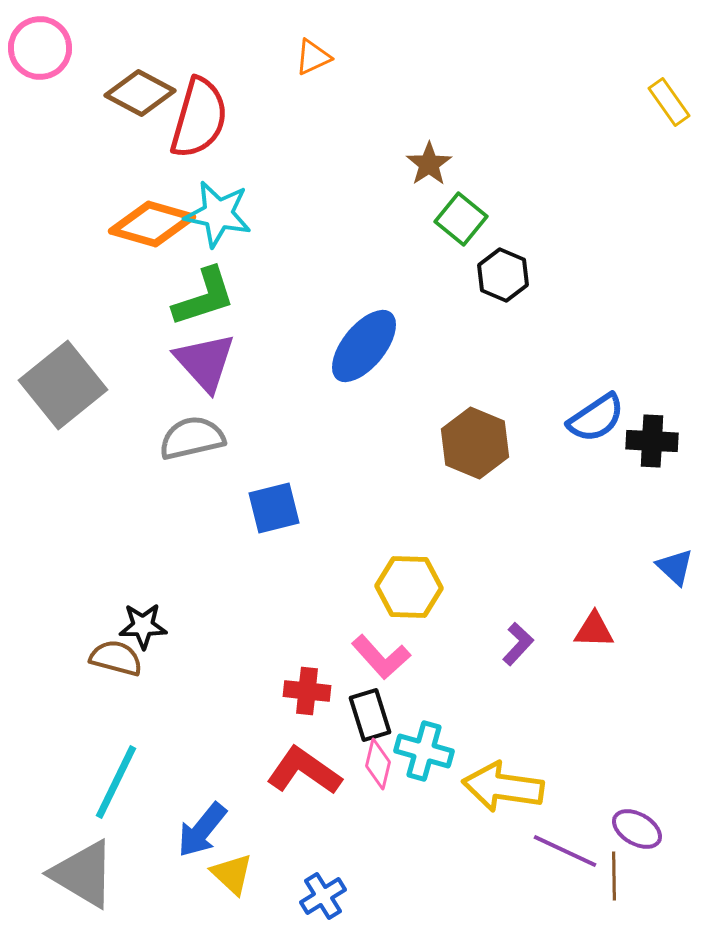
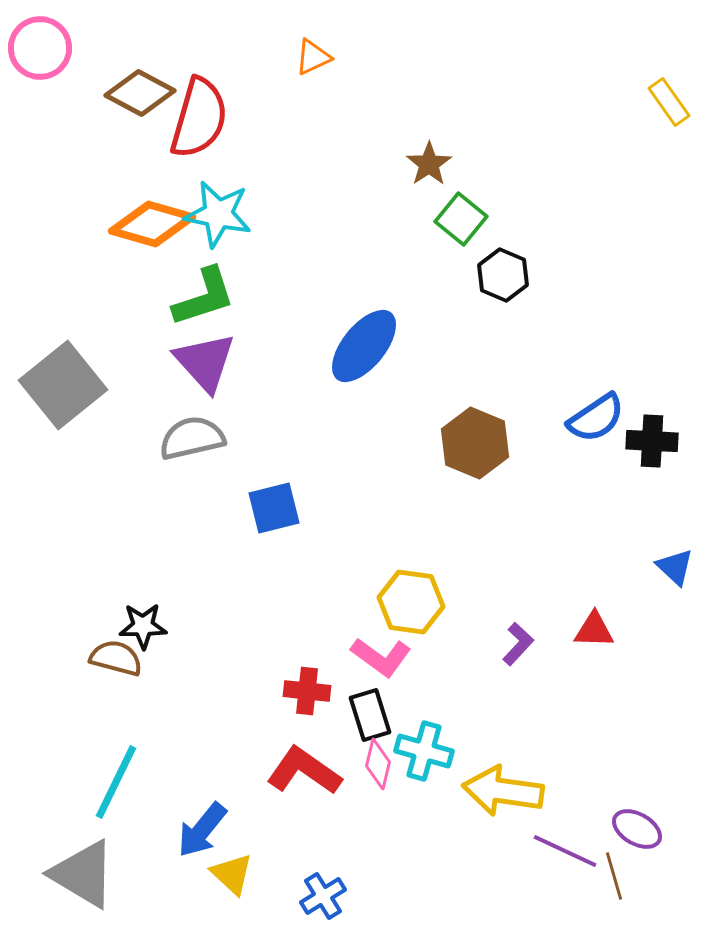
yellow hexagon: moved 2 px right, 15 px down; rotated 6 degrees clockwise
pink L-shape: rotated 12 degrees counterclockwise
yellow arrow: moved 4 px down
brown line: rotated 15 degrees counterclockwise
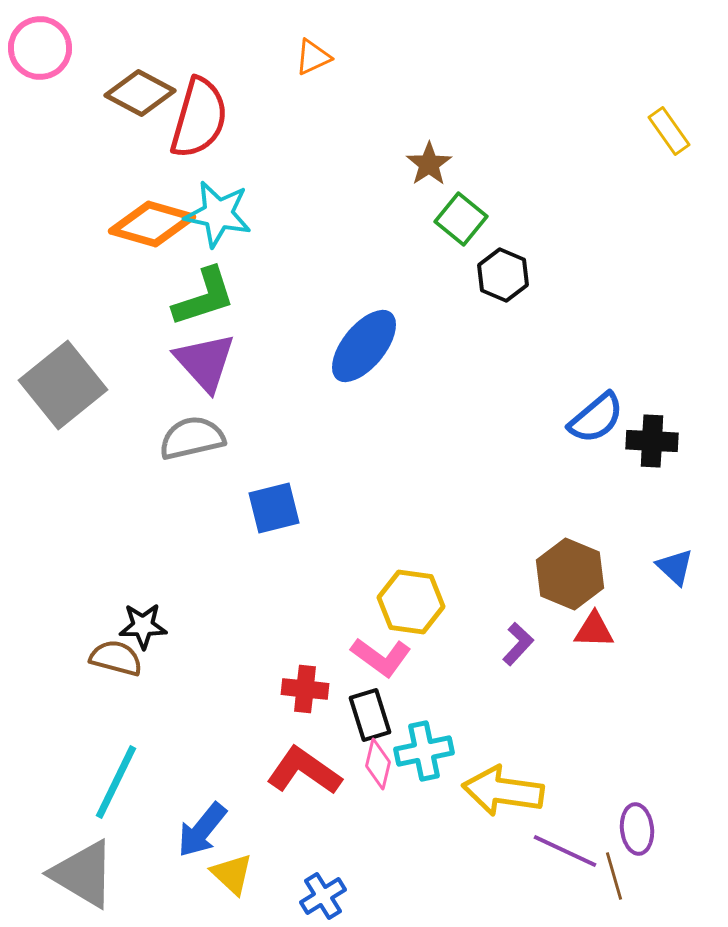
yellow rectangle: moved 29 px down
blue semicircle: rotated 6 degrees counterclockwise
brown hexagon: moved 95 px right, 131 px down
red cross: moved 2 px left, 2 px up
cyan cross: rotated 28 degrees counterclockwise
purple ellipse: rotated 54 degrees clockwise
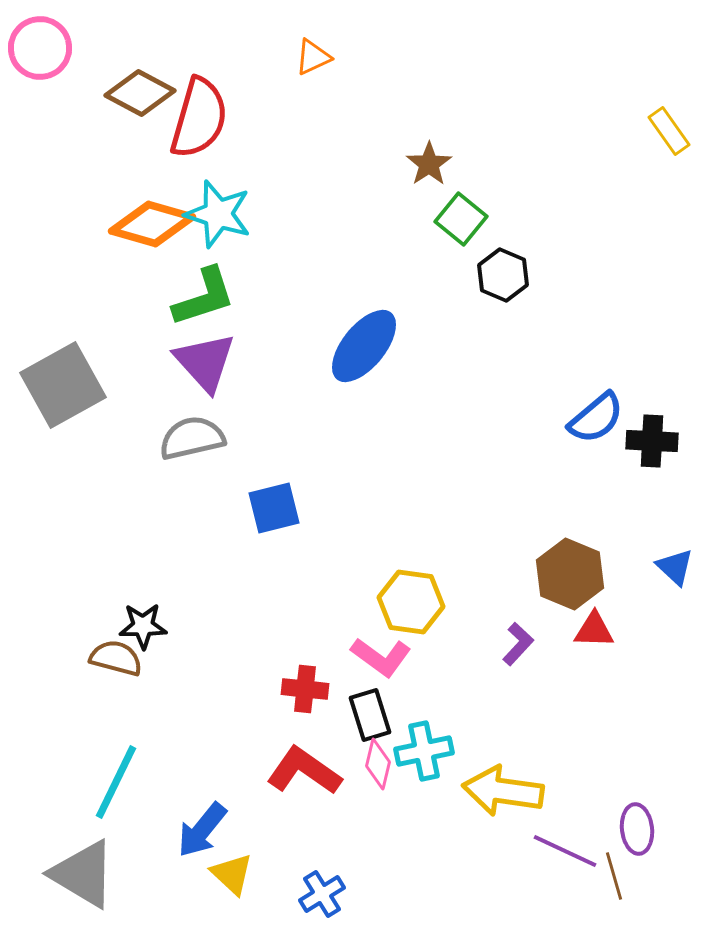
cyan star: rotated 6 degrees clockwise
gray square: rotated 10 degrees clockwise
blue cross: moved 1 px left, 2 px up
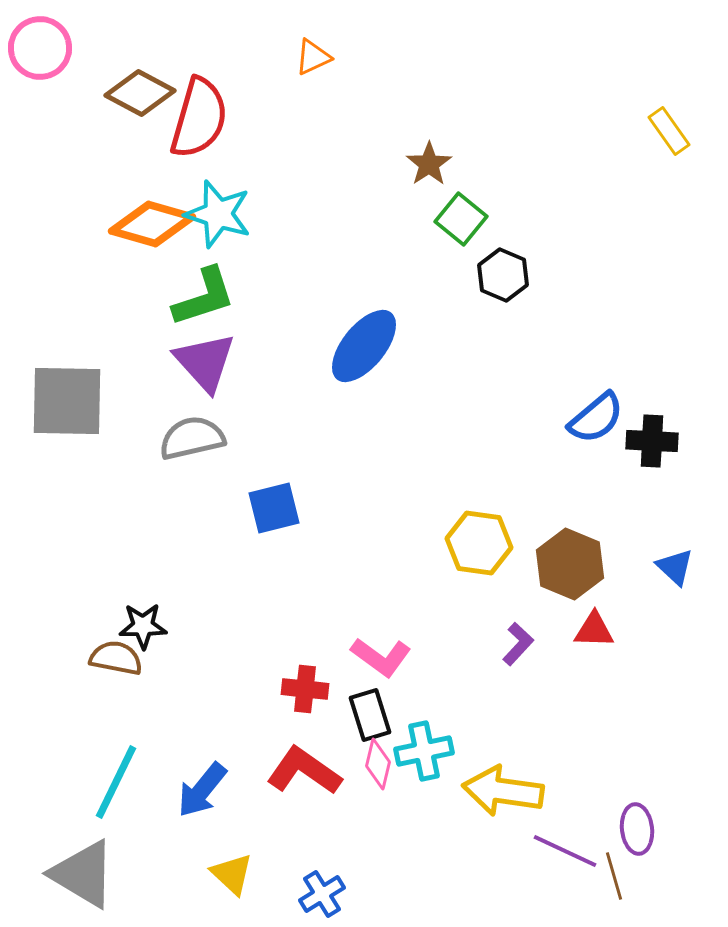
gray square: moved 4 px right, 16 px down; rotated 30 degrees clockwise
brown hexagon: moved 10 px up
yellow hexagon: moved 68 px right, 59 px up
brown semicircle: rotated 4 degrees counterclockwise
blue arrow: moved 40 px up
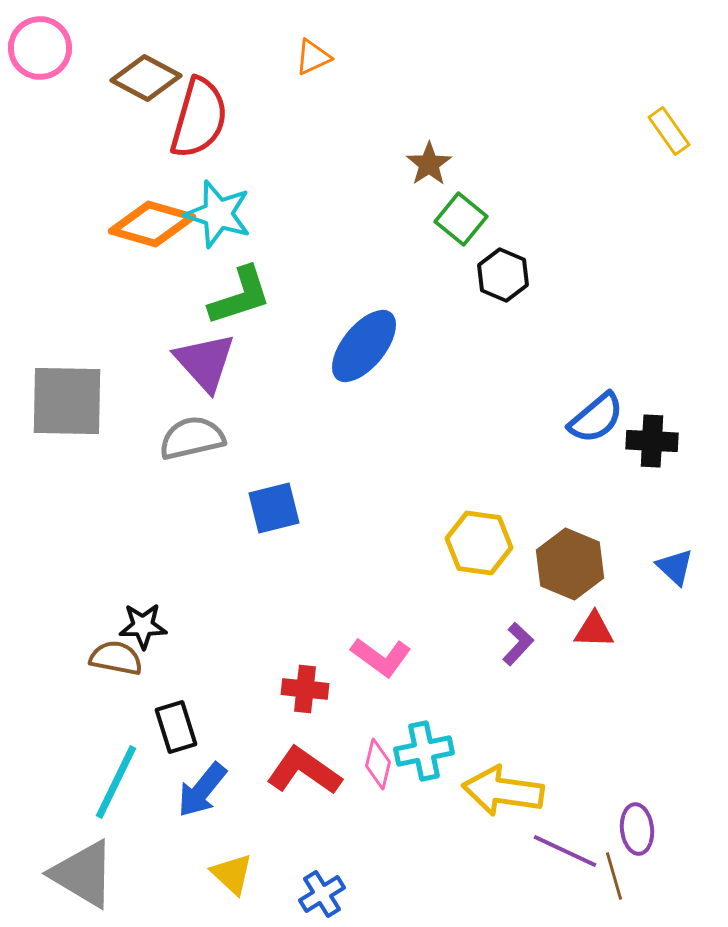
brown diamond: moved 6 px right, 15 px up
green L-shape: moved 36 px right, 1 px up
black rectangle: moved 194 px left, 12 px down
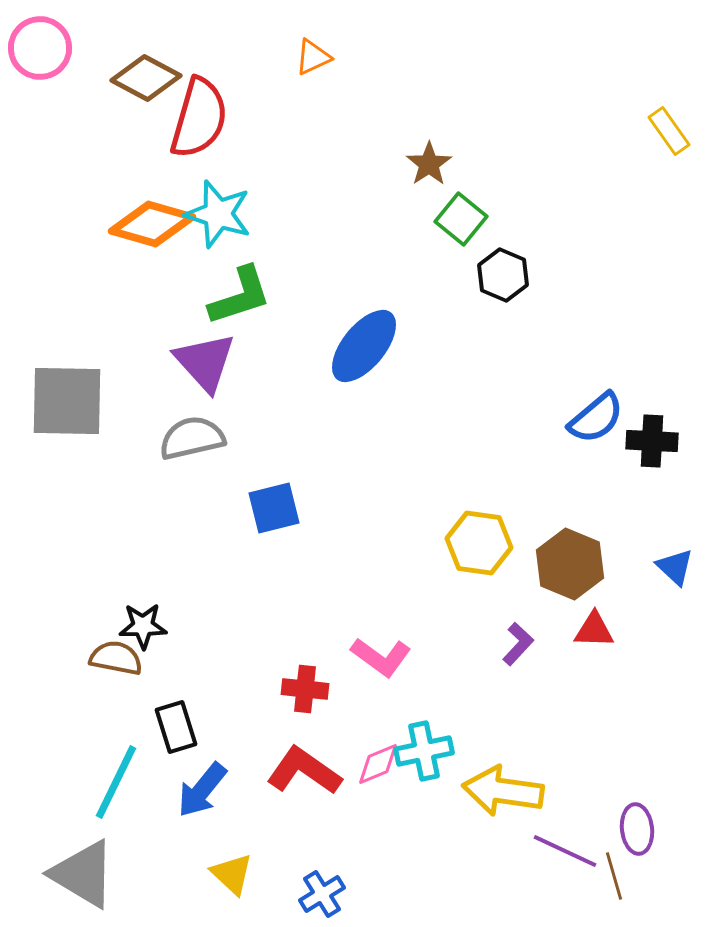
pink diamond: rotated 54 degrees clockwise
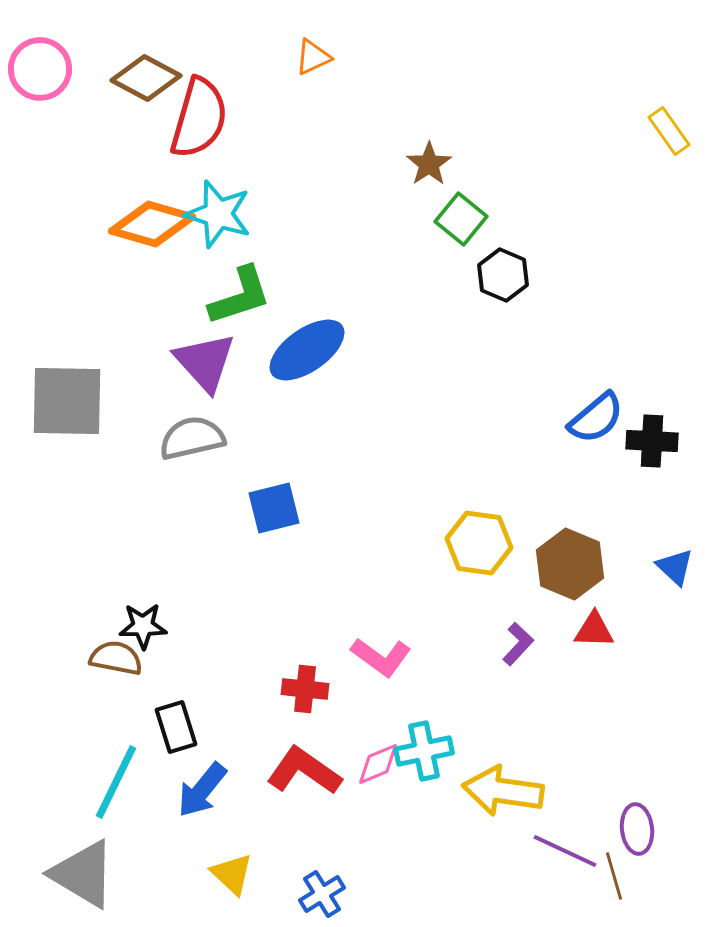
pink circle: moved 21 px down
blue ellipse: moved 57 px left, 4 px down; rotated 16 degrees clockwise
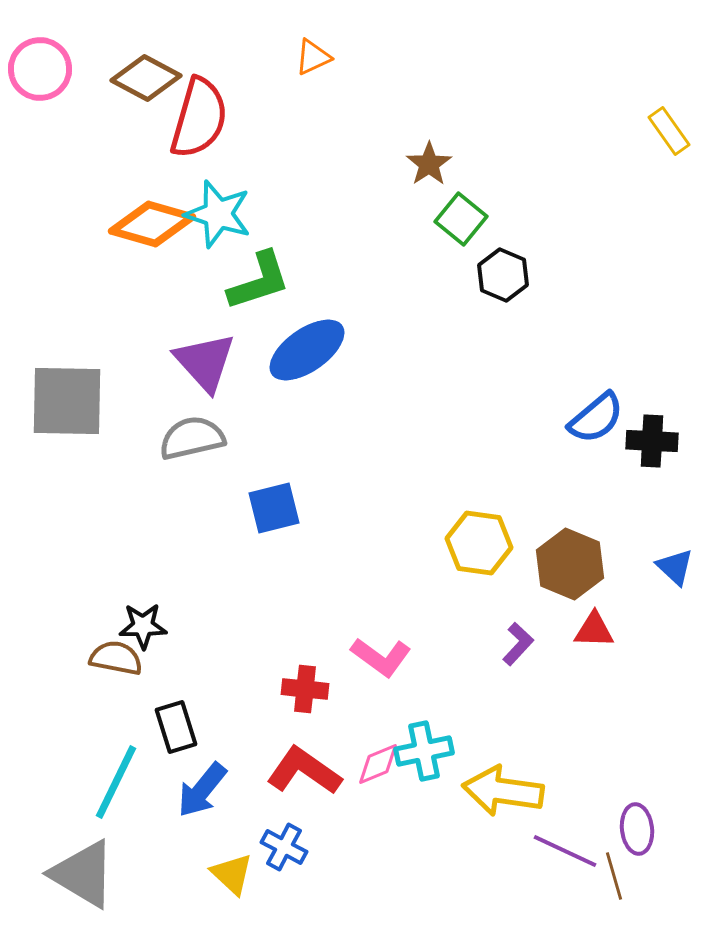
green L-shape: moved 19 px right, 15 px up
blue cross: moved 38 px left, 47 px up; rotated 30 degrees counterclockwise
